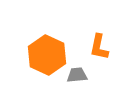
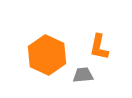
gray trapezoid: moved 6 px right
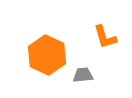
orange L-shape: moved 6 px right, 10 px up; rotated 28 degrees counterclockwise
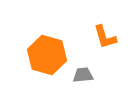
orange hexagon: rotated 9 degrees counterclockwise
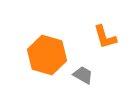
gray trapezoid: rotated 35 degrees clockwise
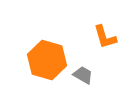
orange hexagon: moved 5 px down
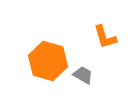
orange hexagon: moved 1 px right, 1 px down
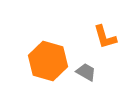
gray trapezoid: moved 3 px right, 3 px up
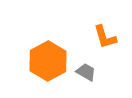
orange hexagon: rotated 15 degrees clockwise
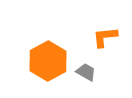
orange L-shape: rotated 100 degrees clockwise
